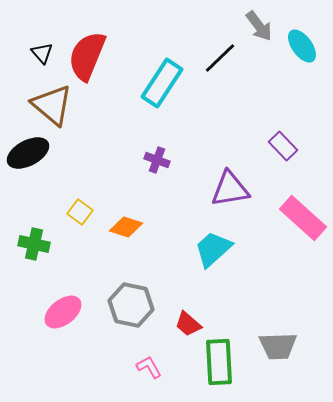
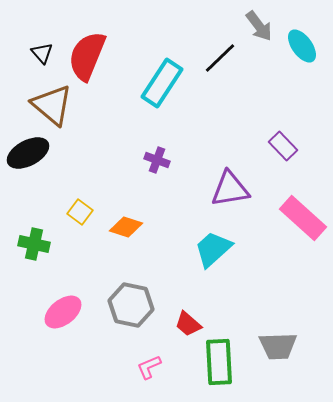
pink L-shape: rotated 84 degrees counterclockwise
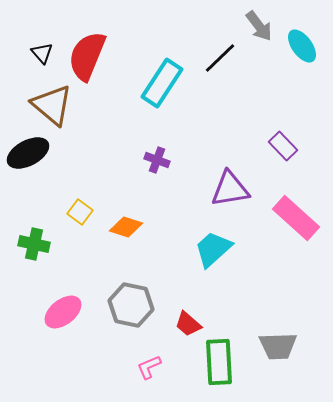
pink rectangle: moved 7 px left
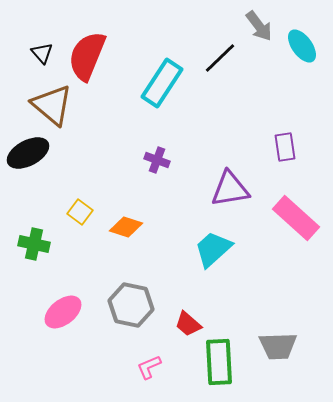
purple rectangle: moved 2 px right, 1 px down; rotated 36 degrees clockwise
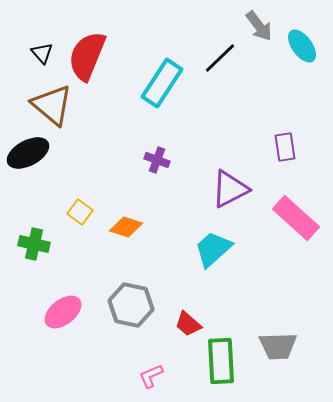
purple triangle: rotated 18 degrees counterclockwise
green rectangle: moved 2 px right, 1 px up
pink L-shape: moved 2 px right, 9 px down
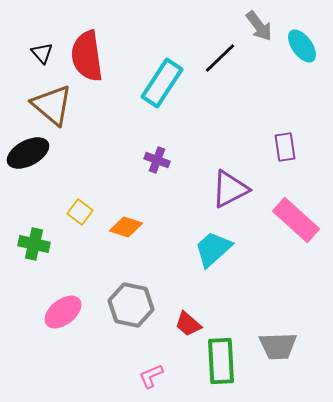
red semicircle: rotated 30 degrees counterclockwise
pink rectangle: moved 2 px down
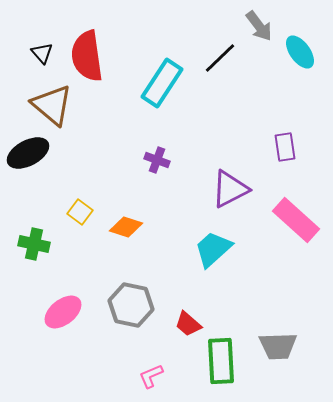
cyan ellipse: moved 2 px left, 6 px down
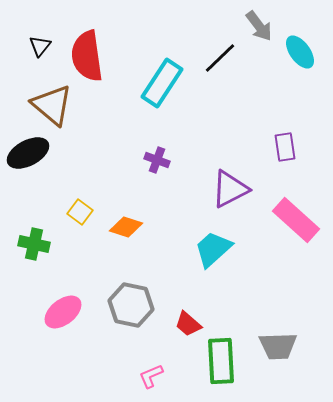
black triangle: moved 2 px left, 7 px up; rotated 20 degrees clockwise
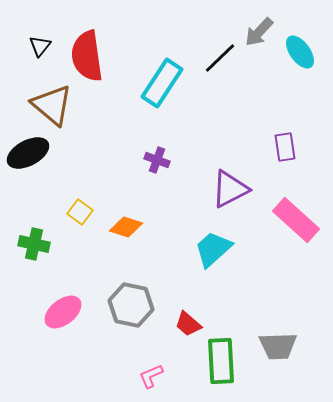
gray arrow: moved 6 px down; rotated 80 degrees clockwise
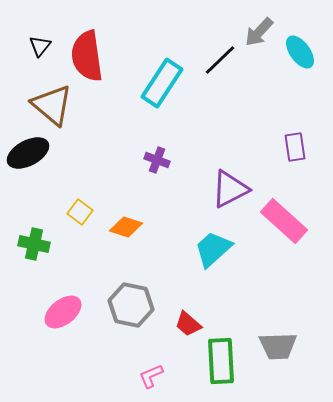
black line: moved 2 px down
purple rectangle: moved 10 px right
pink rectangle: moved 12 px left, 1 px down
